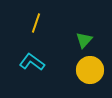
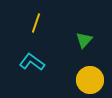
yellow circle: moved 10 px down
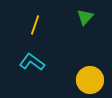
yellow line: moved 1 px left, 2 px down
green triangle: moved 1 px right, 23 px up
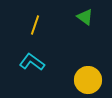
green triangle: rotated 36 degrees counterclockwise
yellow circle: moved 2 px left
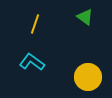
yellow line: moved 1 px up
yellow circle: moved 3 px up
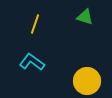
green triangle: rotated 18 degrees counterclockwise
yellow circle: moved 1 px left, 4 px down
